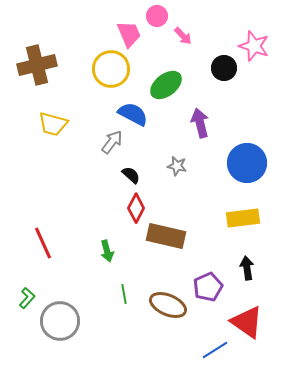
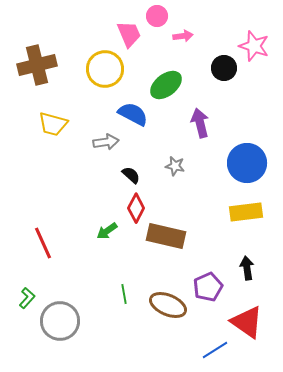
pink arrow: rotated 54 degrees counterclockwise
yellow circle: moved 6 px left
gray arrow: moved 6 px left; rotated 45 degrees clockwise
gray star: moved 2 px left
yellow rectangle: moved 3 px right, 6 px up
green arrow: moved 20 px up; rotated 70 degrees clockwise
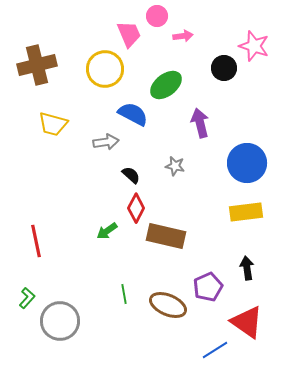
red line: moved 7 px left, 2 px up; rotated 12 degrees clockwise
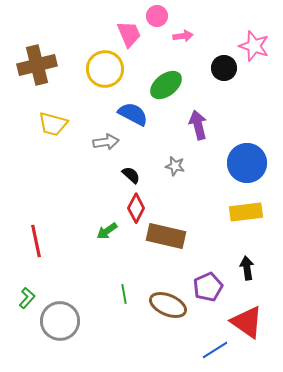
purple arrow: moved 2 px left, 2 px down
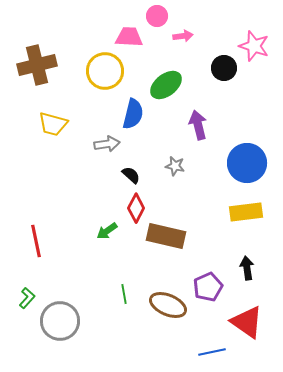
pink trapezoid: moved 3 px down; rotated 64 degrees counterclockwise
yellow circle: moved 2 px down
blue semicircle: rotated 76 degrees clockwise
gray arrow: moved 1 px right, 2 px down
blue line: moved 3 px left, 2 px down; rotated 20 degrees clockwise
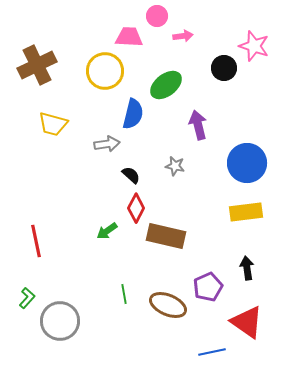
brown cross: rotated 12 degrees counterclockwise
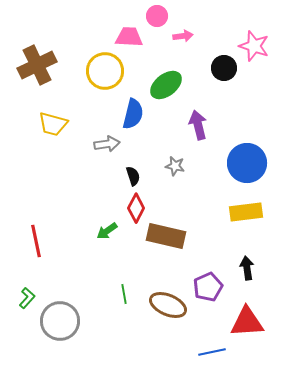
black semicircle: moved 2 px right, 1 px down; rotated 30 degrees clockwise
red triangle: rotated 39 degrees counterclockwise
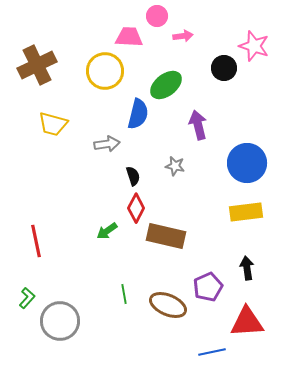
blue semicircle: moved 5 px right
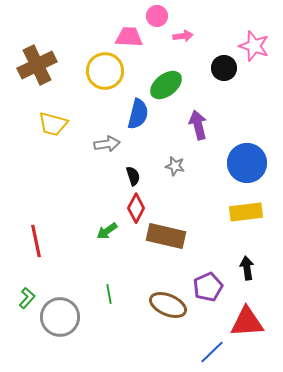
green line: moved 15 px left
gray circle: moved 4 px up
blue line: rotated 32 degrees counterclockwise
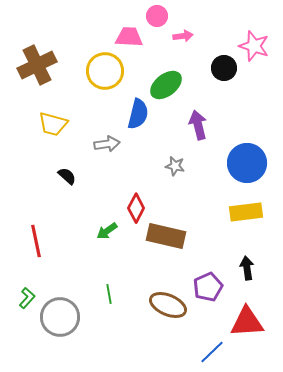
black semicircle: moved 66 px left; rotated 30 degrees counterclockwise
